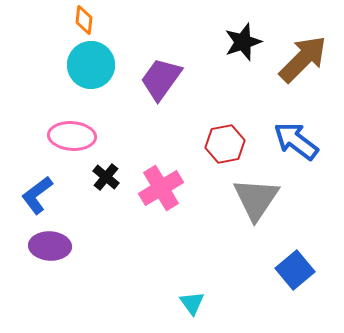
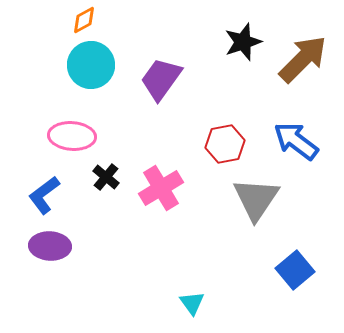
orange diamond: rotated 56 degrees clockwise
blue L-shape: moved 7 px right
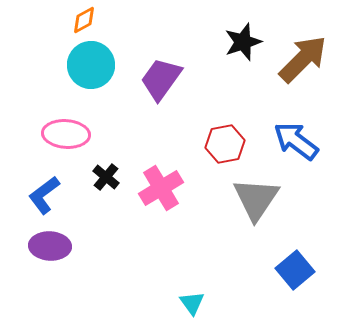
pink ellipse: moved 6 px left, 2 px up
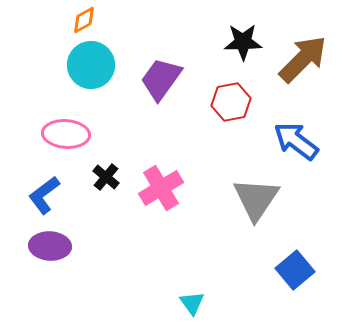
black star: rotated 18 degrees clockwise
red hexagon: moved 6 px right, 42 px up
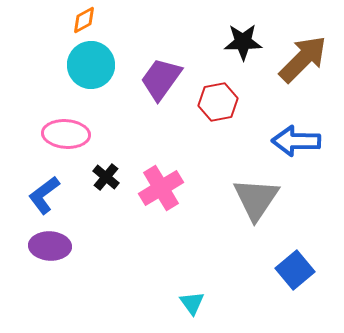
red hexagon: moved 13 px left
blue arrow: rotated 36 degrees counterclockwise
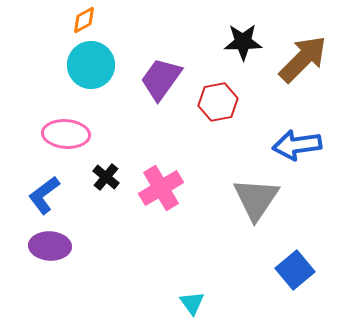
blue arrow: moved 1 px right, 4 px down; rotated 9 degrees counterclockwise
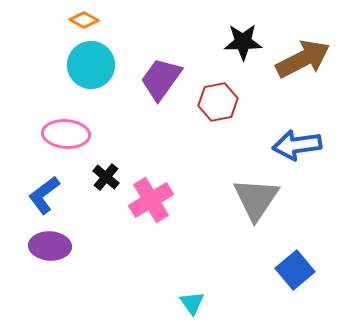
orange diamond: rotated 56 degrees clockwise
brown arrow: rotated 18 degrees clockwise
pink cross: moved 10 px left, 12 px down
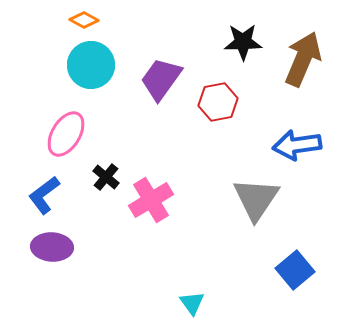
brown arrow: rotated 40 degrees counterclockwise
pink ellipse: rotated 63 degrees counterclockwise
purple ellipse: moved 2 px right, 1 px down
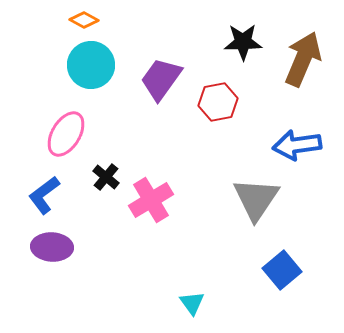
blue square: moved 13 px left
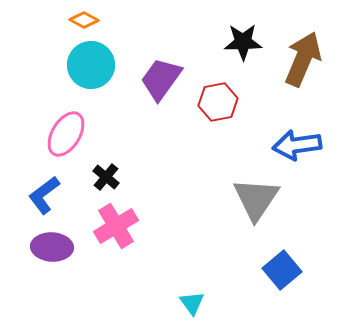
pink cross: moved 35 px left, 26 px down
